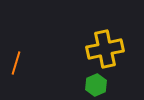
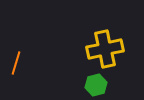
green hexagon: rotated 10 degrees clockwise
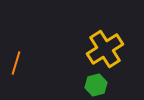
yellow cross: rotated 21 degrees counterclockwise
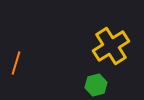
yellow cross: moved 6 px right, 3 px up
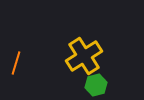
yellow cross: moved 27 px left, 10 px down
